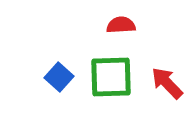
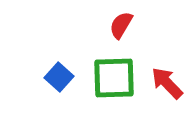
red semicircle: rotated 56 degrees counterclockwise
green square: moved 3 px right, 1 px down
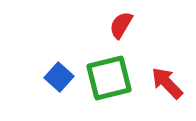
green square: moved 5 px left; rotated 12 degrees counterclockwise
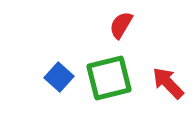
red arrow: moved 1 px right
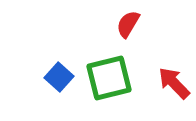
red semicircle: moved 7 px right, 1 px up
red arrow: moved 6 px right
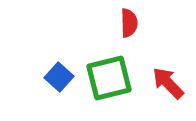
red semicircle: moved 1 px right, 1 px up; rotated 148 degrees clockwise
red arrow: moved 6 px left
